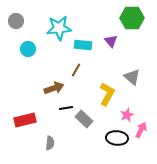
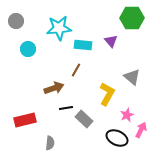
black ellipse: rotated 20 degrees clockwise
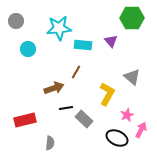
brown line: moved 2 px down
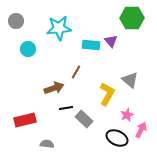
cyan rectangle: moved 8 px right
gray triangle: moved 2 px left, 3 px down
gray semicircle: moved 3 px left, 1 px down; rotated 88 degrees counterclockwise
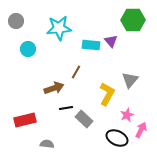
green hexagon: moved 1 px right, 2 px down
gray triangle: rotated 30 degrees clockwise
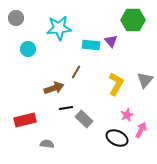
gray circle: moved 3 px up
gray triangle: moved 15 px right
yellow L-shape: moved 9 px right, 10 px up
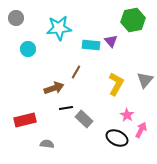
green hexagon: rotated 10 degrees counterclockwise
pink star: rotated 16 degrees counterclockwise
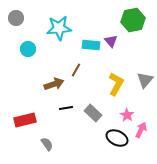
brown line: moved 2 px up
brown arrow: moved 4 px up
gray rectangle: moved 9 px right, 6 px up
gray semicircle: rotated 48 degrees clockwise
